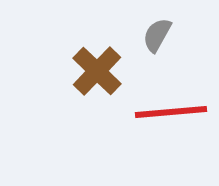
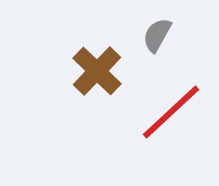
red line: rotated 38 degrees counterclockwise
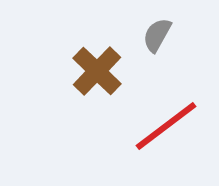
red line: moved 5 px left, 14 px down; rotated 6 degrees clockwise
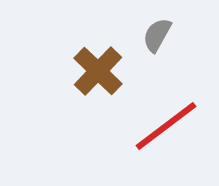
brown cross: moved 1 px right
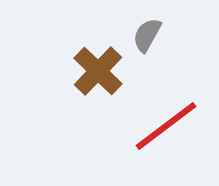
gray semicircle: moved 10 px left
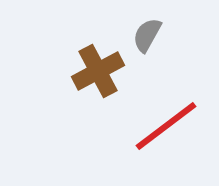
brown cross: rotated 18 degrees clockwise
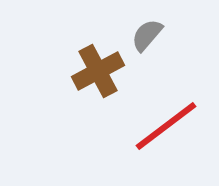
gray semicircle: rotated 12 degrees clockwise
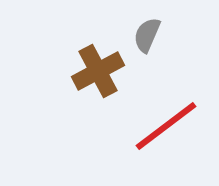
gray semicircle: rotated 18 degrees counterclockwise
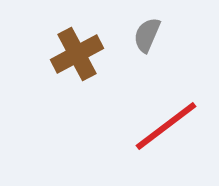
brown cross: moved 21 px left, 17 px up
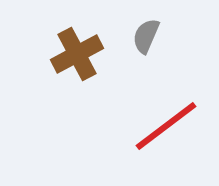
gray semicircle: moved 1 px left, 1 px down
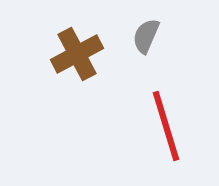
red line: rotated 70 degrees counterclockwise
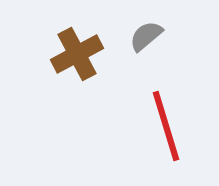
gray semicircle: rotated 27 degrees clockwise
